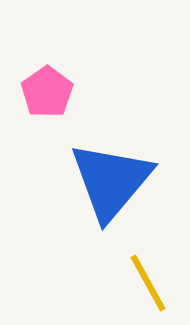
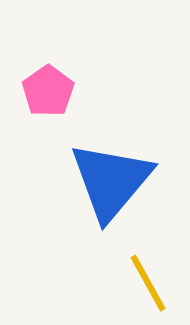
pink pentagon: moved 1 px right, 1 px up
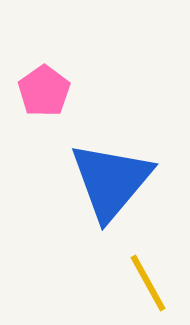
pink pentagon: moved 4 px left
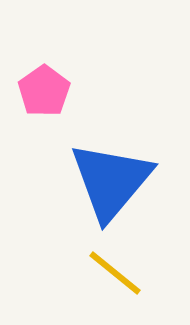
yellow line: moved 33 px left, 10 px up; rotated 22 degrees counterclockwise
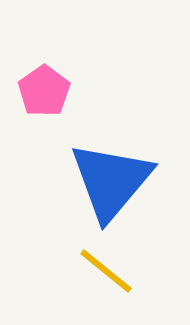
yellow line: moved 9 px left, 2 px up
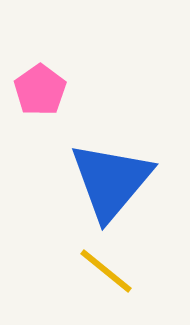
pink pentagon: moved 4 px left, 1 px up
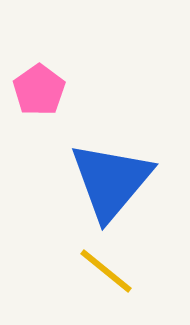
pink pentagon: moved 1 px left
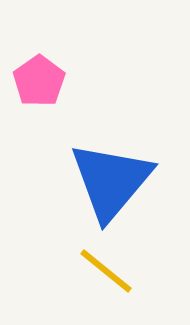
pink pentagon: moved 9 px up
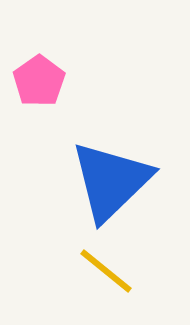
blue triangle: rotated 6 degrees clockwise
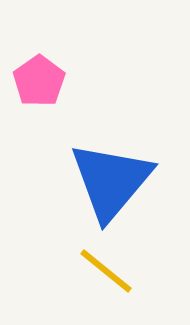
blue triangle: rotated 6 degrees counterclockwise
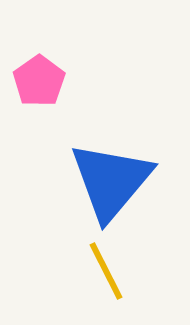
yellow line: rotated 24 degrees clockwise
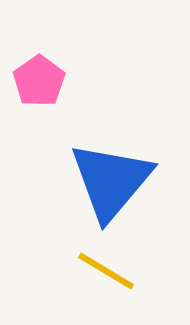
yellow line: rotated 32 degrees counterclockwise
